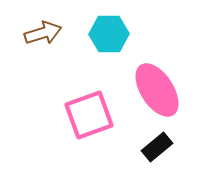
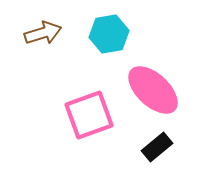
cyan hexagon: rotated 9 degrees counterclockwise
pink ellipse: moved 4 px left; rotated 14 degrees counterclockwise
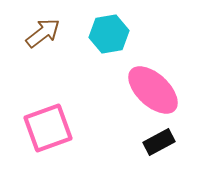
brown arrow: rotated 21 degrees counterclockwise
pink square: moved 41 px left, 13 px down
black rectangle: moved 2 px right, 5 px up; rotated 12 degrees clockwise
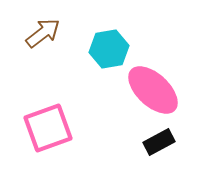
cyan hexagon: moved 15 px down
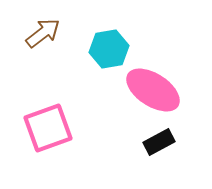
pink ellipse: rotated 10 degrees counterclockwise
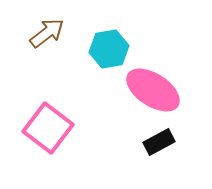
brown arrow: moved 4 px right
pink square: rotated 33 degrees counterclockwise
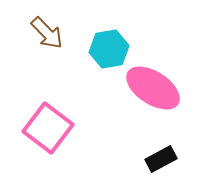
brown arrow: rotated 84 degrees clockwise
pink ellipse: moved 2 px up
black rectangle: moved 2 px right, 17 px down
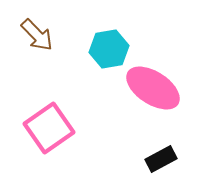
brown arrow: moved 10 px left, 2 px down
pink square: moved 1 px right; rotated 18 degrees clockwise
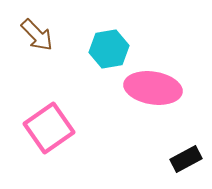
pink ellipse: rotated 24 degrees counterclockwise
black rectangle: moved 25 px right
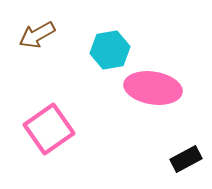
brown arrow: rotated 105 degrees clockwise
cyan hexagon: moved 1 px right, 1 px down
pink square: moved 1 px down
